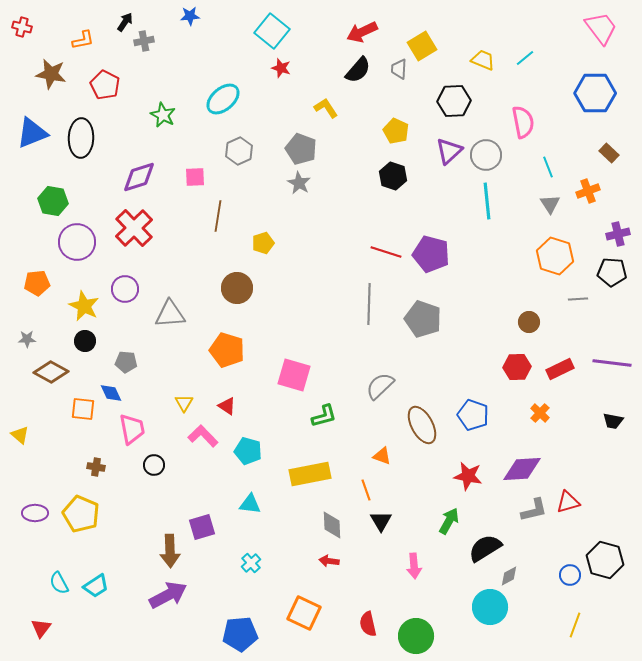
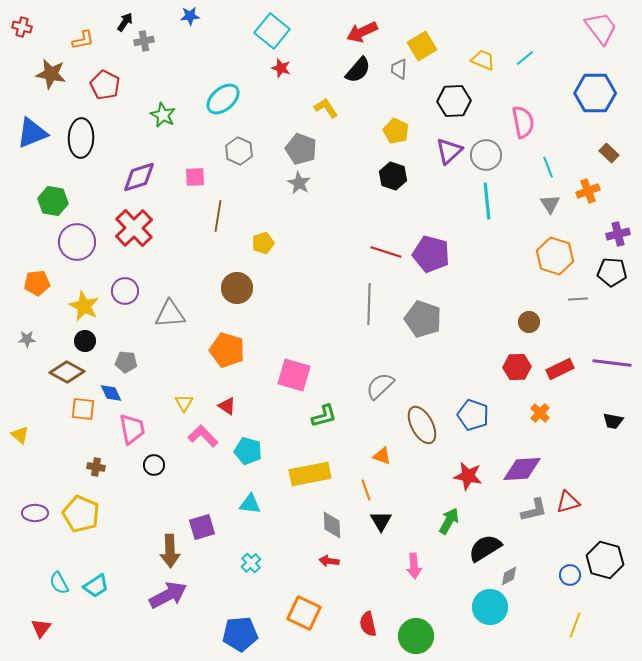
gray hexagon at (239, 151): rotated 12 degrees counterclockwise
purple circle at (125, 289): moved 2 px down
brown diamond at (51, 372): moved 16 px right
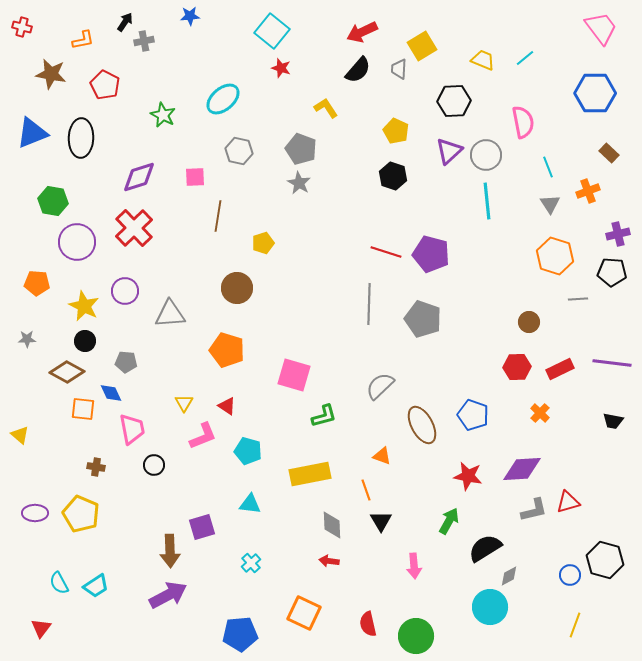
gray hexagon at (239, 151): rotated 12 degrees counterclockwise
orange pentagon at (37, 283): rotated 10 degrees clockwise
pink L-shape at (203, 436): rotated 112 degrees clockwise
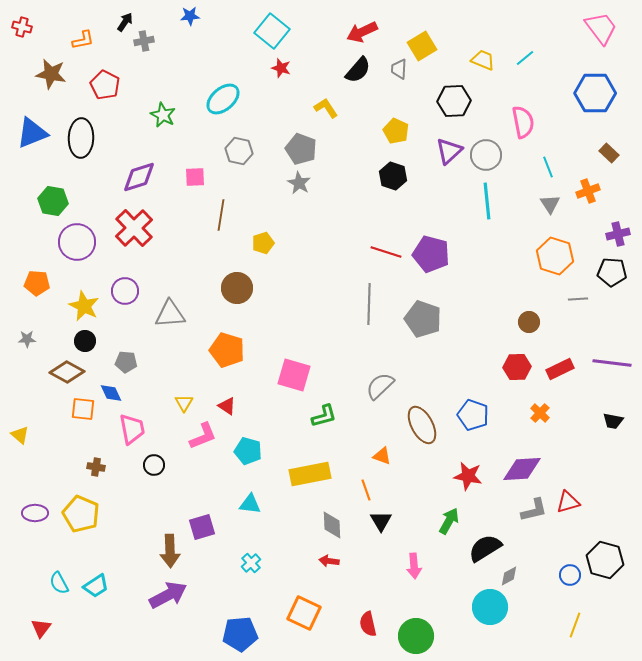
brown line at (218, 216): moved 3 px right, 1 px up
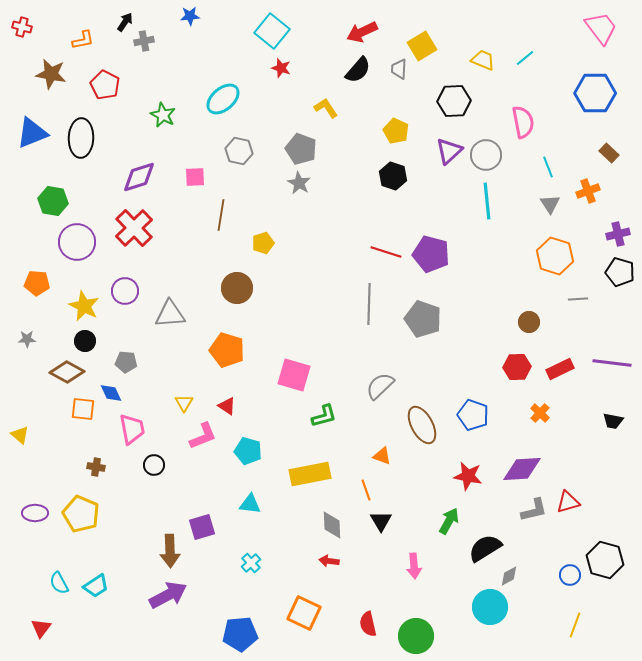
black pentagon at (612, 272): moved 8 px right; rotated 12 degrees clockwise
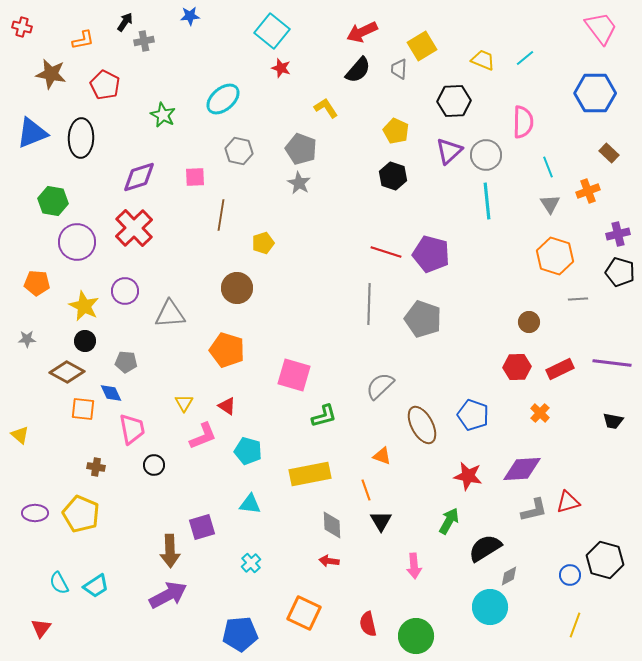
pink semicircle at (523, 122): rotated 12 degrees clockwise
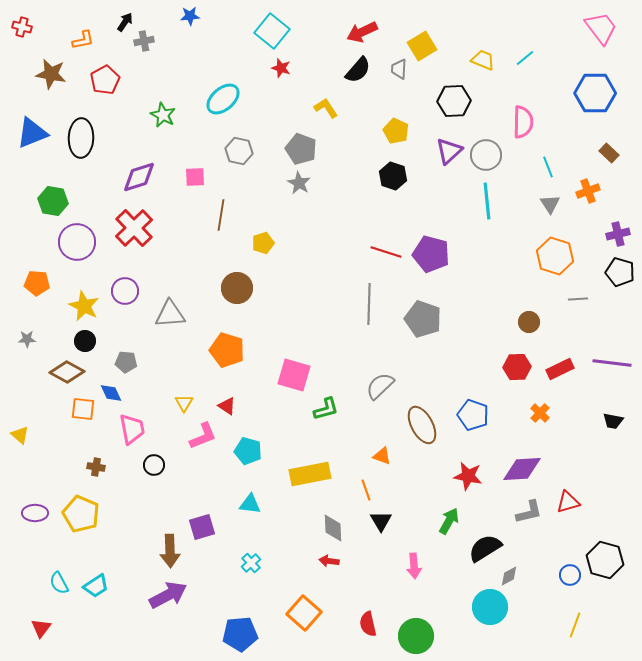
red pentagon at (105, 85): moved 5 px up; rotated 16 degrees clockwise
green L-shape at (324, 416): moved 2 px right, 7 px up
gray L-shape at (534, 510): moved 5 px left, 2 px down
gray diamond at (332, 525): moved 1 px right, 3 px down
orange square at (304, 613): rotated 16 degrees clockwise
